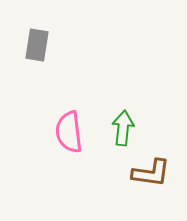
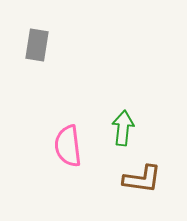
pink semicircle: moved 1 px left, 14 px down
brown L-shape: moved 9 px left, 6 px down
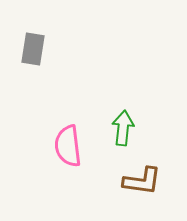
gray rectangle: moved 4 px left, 4 px down
brown L-shape: moved 2 px down
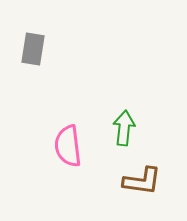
green arrow: moved 1 px right
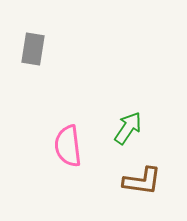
green arrow: moved 4 px right; rotated 28 degrees clockwise
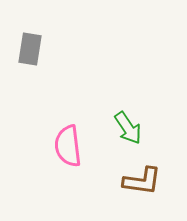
gray rectangle: moved 3 px left
green arrow: rotated 112 degrees clockwise
